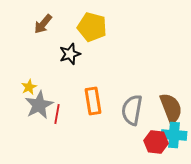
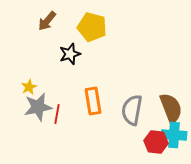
brown arrow: moved 4 px right, 3 px up
gray star: moved 1 px left, 2 px down; rotated 16 degrees clockwise
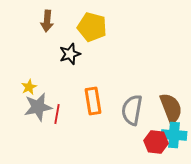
brown arrow: rotated 35 degrees counterclockwise
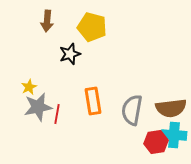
brown semicircle: rotated 104 degrees clockwise
red hexagon: rotated 15 degrees counterclockwise
